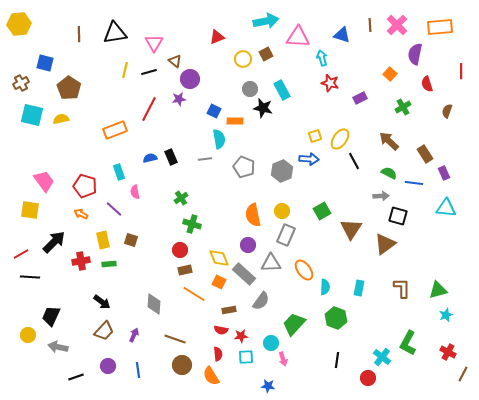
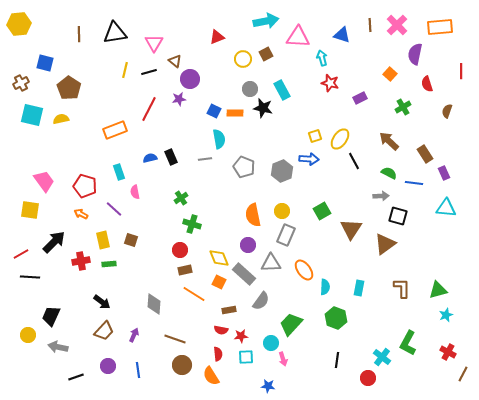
orange rectangle at (235, 121): moved 8 px up
green trapezoid at (294, 324): moved 3 px left
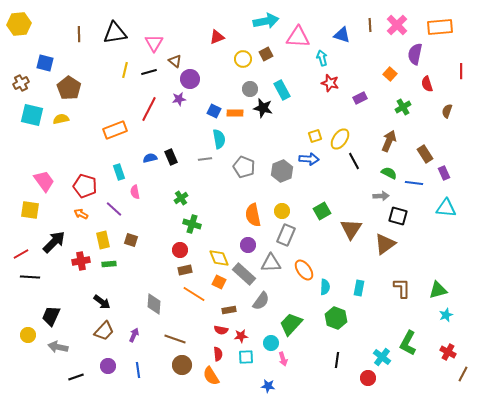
brown arrow at (389, 141): rotated 70 degrees clockwise
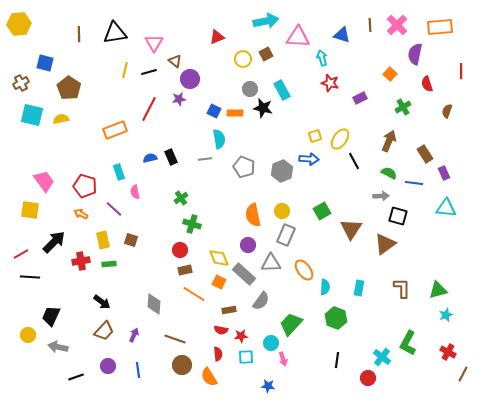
orange semicircle at (211, 376): moved 2 px left, 1 px down
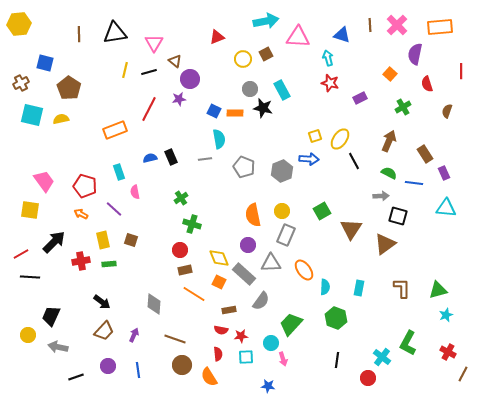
cyan arrow at (322, 58): moved 6 px right
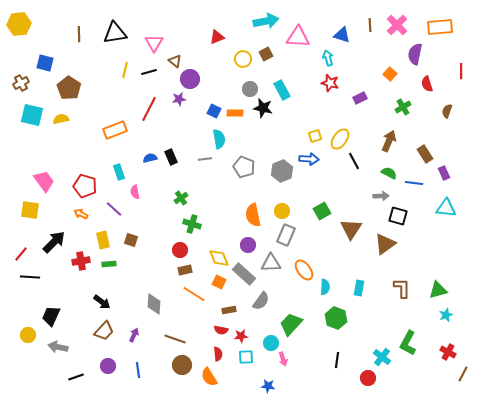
red line at (21, 254): rotated 21 degrees counterclockwise
